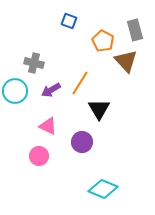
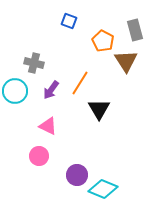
brown triangle: rotated 10 degrees clockwise
purple arrow: rotated 24 degrees counterclockwise
purple circle: moved 5 px left, 33 px down
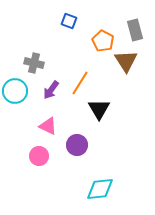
purple circle: moved 30 px up
cyan diamond: moved 3 px left; rotated 28 degrees counterclockwise
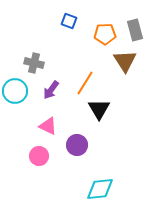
orange pentagon: moved 2 px right, 7 px up; rotated 30 degrees counterclockwise
brown triangle: moved 1 px left
orange line: moved 5 px right
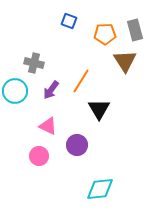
orange line: moved 4 px left, 2 px up
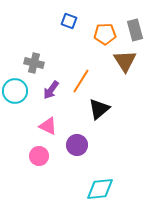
black triangle: rotated 20 degrees clockwise
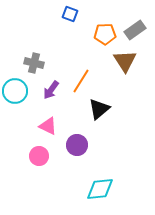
blue square: moved 1 px right, 7 px up
gray rectangle: rotated 70 degrees clockwise
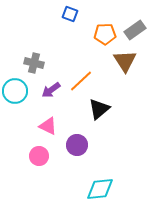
orange line: rotated 15 degrees clockwise
purple arrow: rotated 18 degrees clockwise
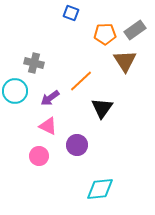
blue square: moved 1 px right, 1 px up
purple arrow: moved 1 px left, 8 px down
black triangle: moved 3 px right, 1 px up; rotated 15 degrees counterclockwise
